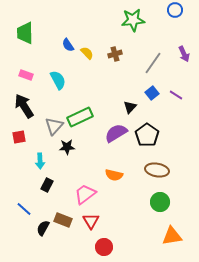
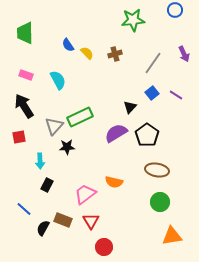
orange semicircle: moved 7 px down
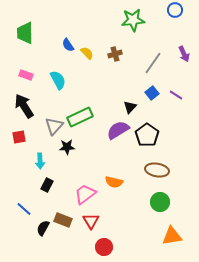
purple semicircle: moved 2 px right, 3 px up
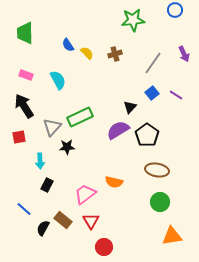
gray triangle: moved 2 px left, 1 px down
brown rectangle: rotated 18 degrees clockwise
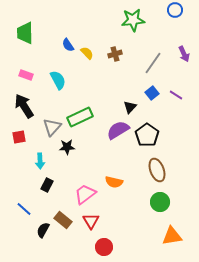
brown ellipse: rotated 60 degrees clockwise
black semicircle: moved 2 px down
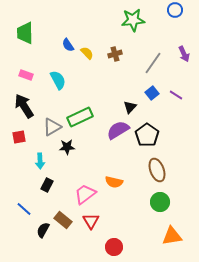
gray triangle: rotated 18 degrees clockwise
red circle: moved 10 px right
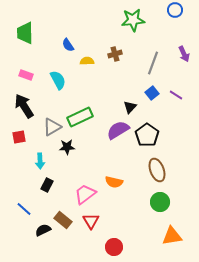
yellow semicircle: moved 8 px down; rotated 48 degrees counterclockwise
gray line: rotated 15 degrees counterclockwise
black semicircle: rotated 35 degrees clockwise
